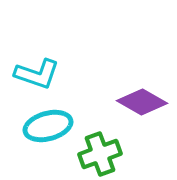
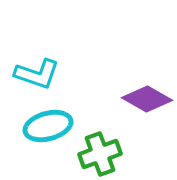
purple diamond: moved 5 px right, 3 px up
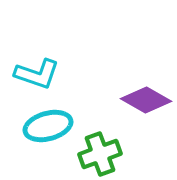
purple diamond: moved 1 px left, 1 px down
